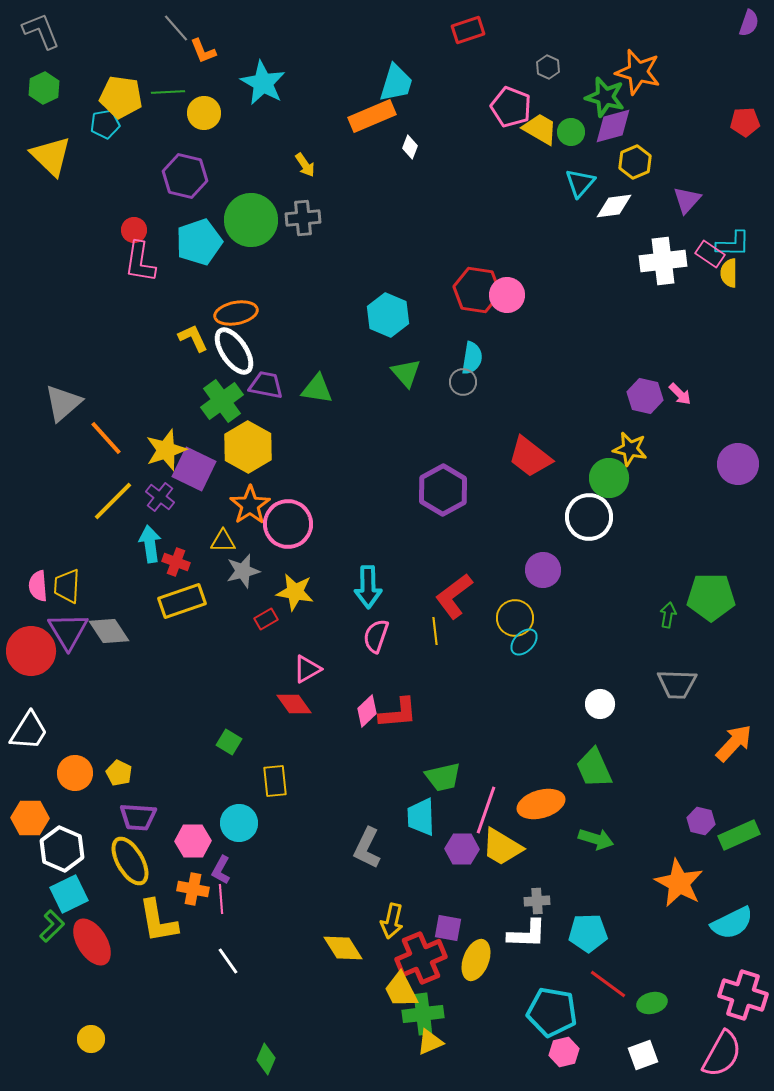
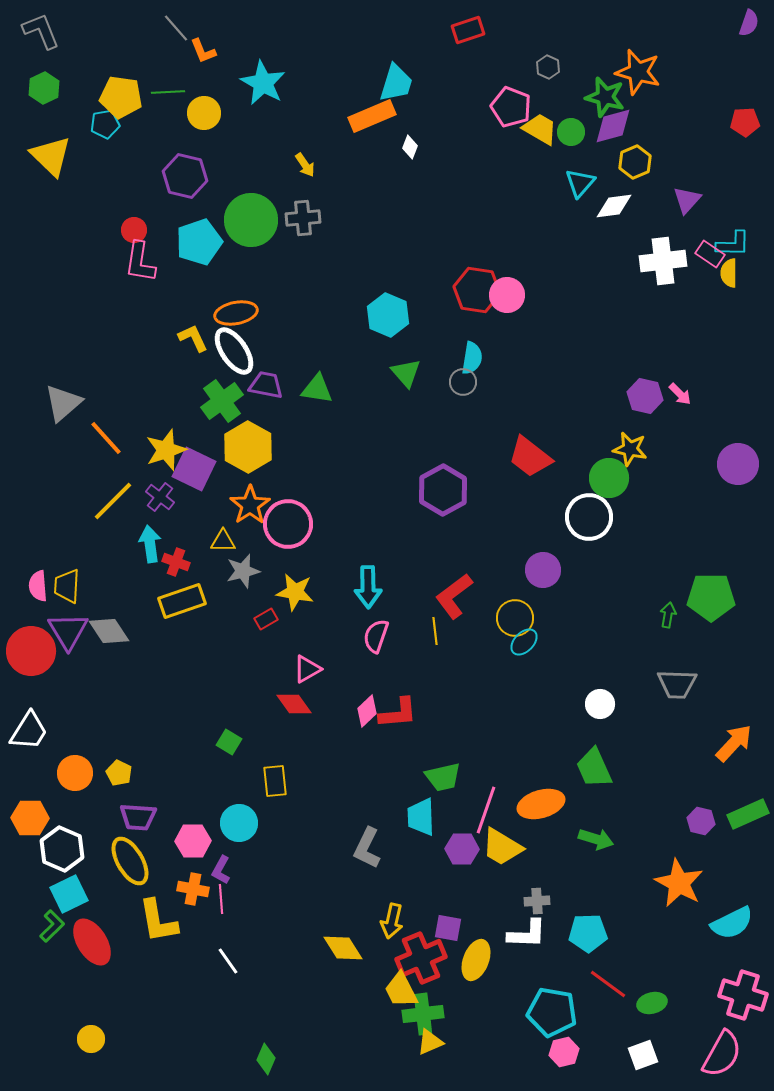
green rectangle at (739, 835): moved 9 px right, 21 px up
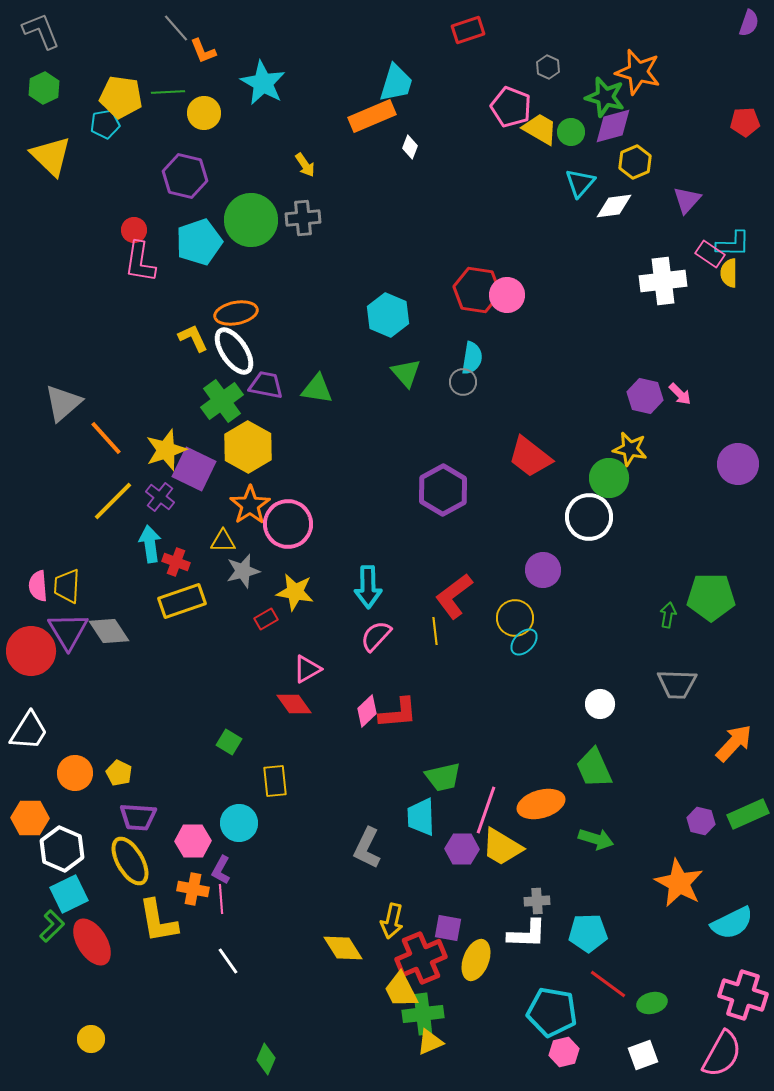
white cross at (663, 261): moved 20 px down
pink semicircle at (376, 636): rotated 24 degrees clockwise
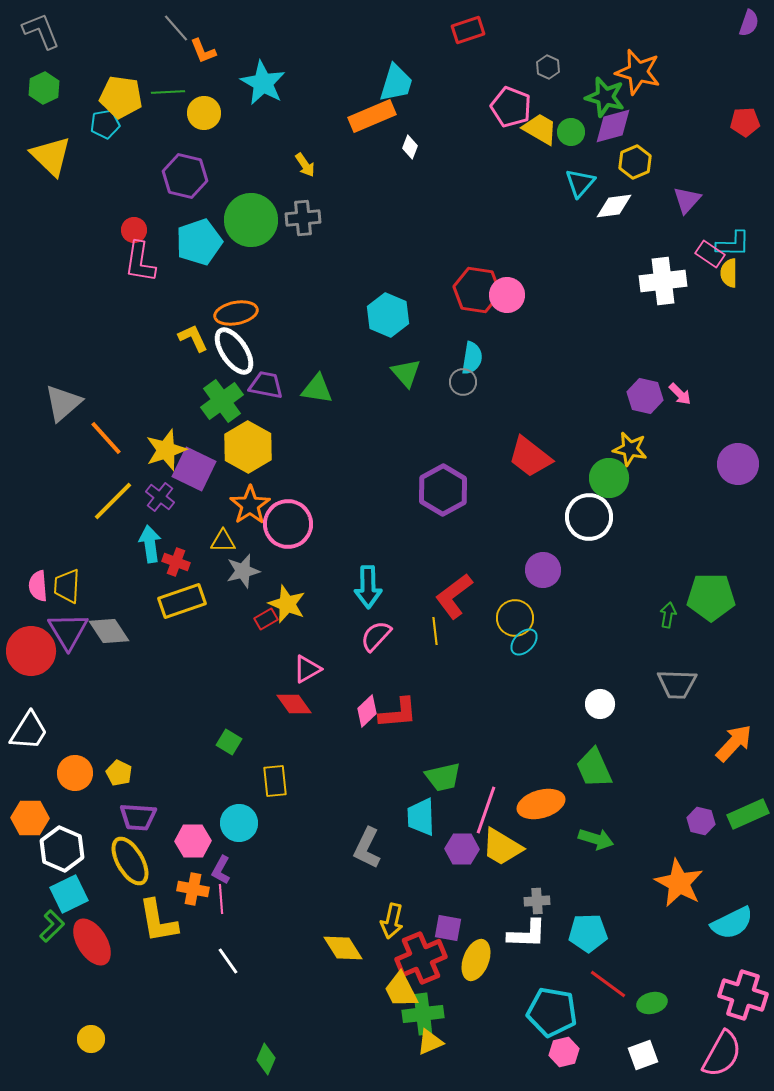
yellow star at (295, 592): moved 8 px left, 12 px down; rotated 12 degrees clockwise
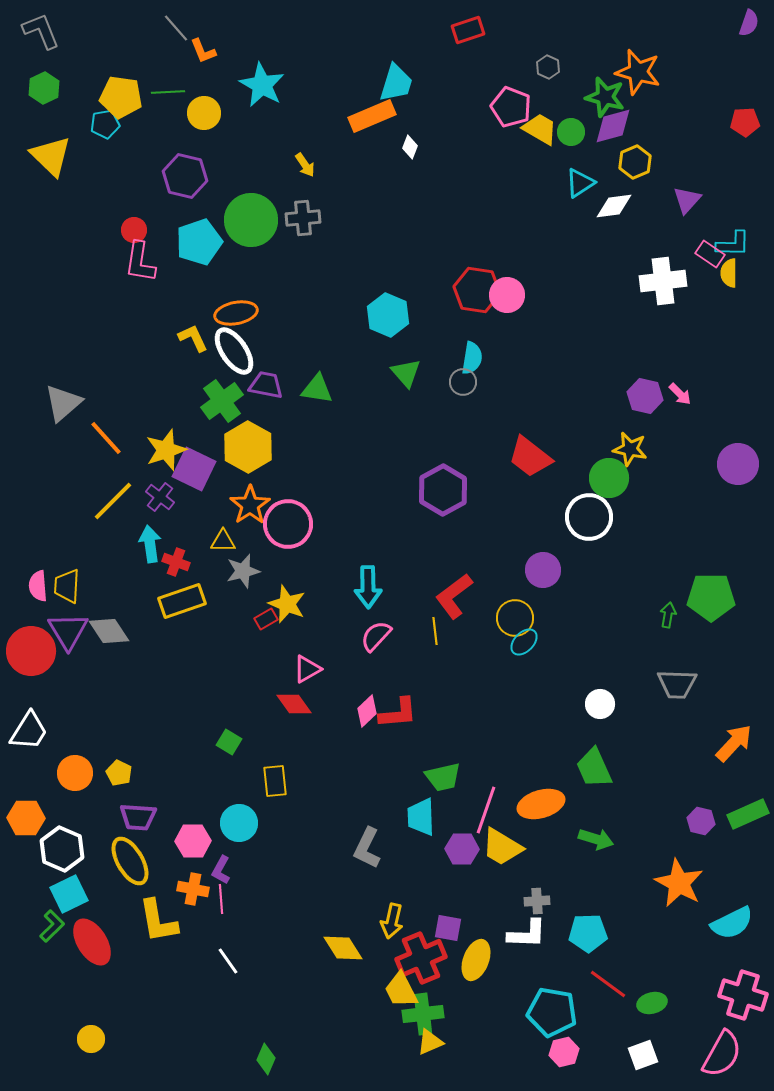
cyan star at (263, 83): moved 1 px left, 2 px down
cyan triangle at (580, 183): rotated 16 degrees clockwise
orange hexagon at (30, 818): moved 4 px left
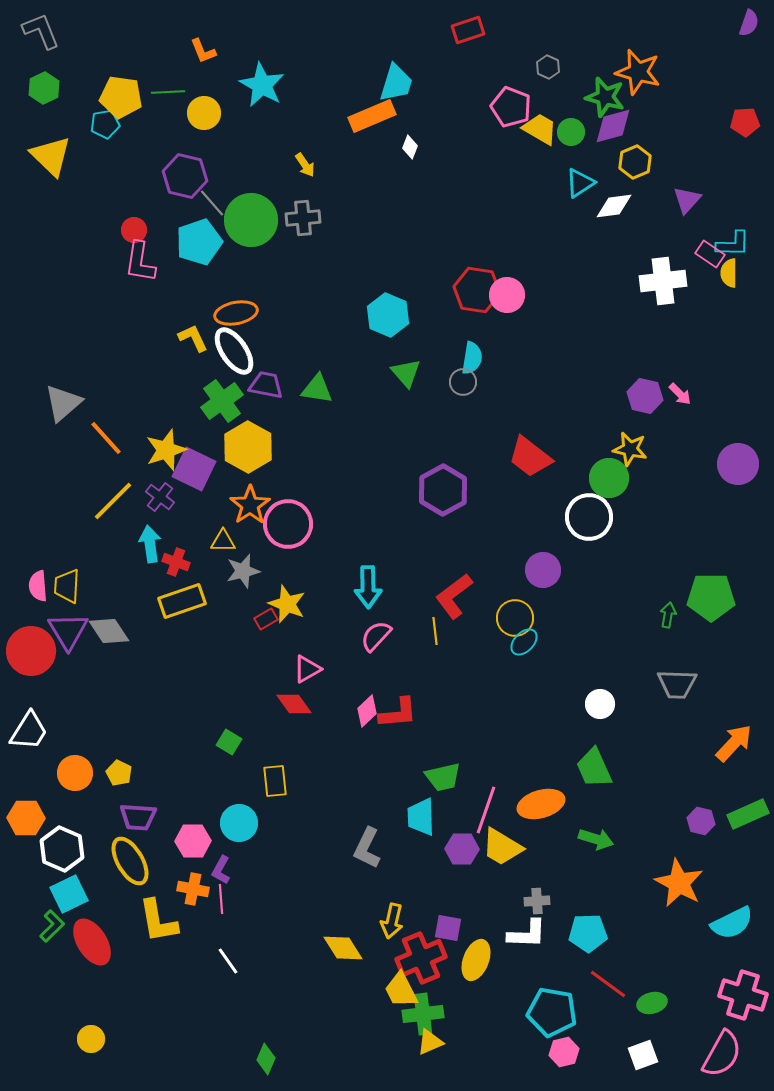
gray line at (176, 28): moved 36 px right, 175 px down
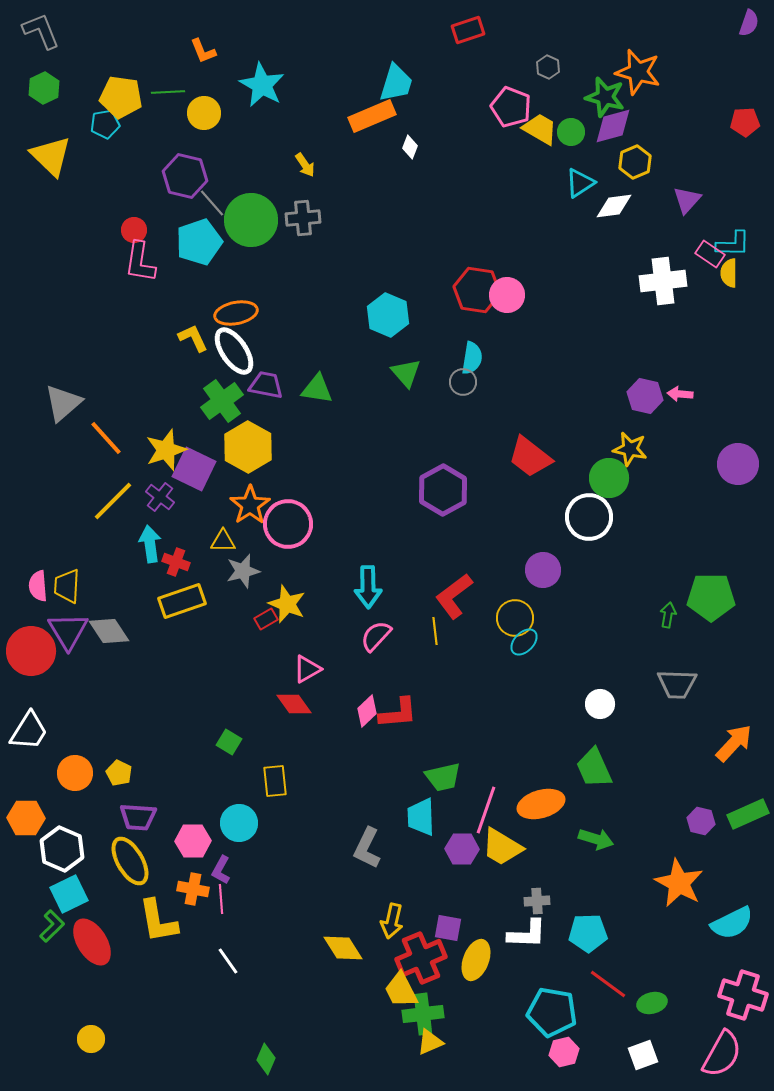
pink arrow at (680, 394): rotated 140 degrees clockwise
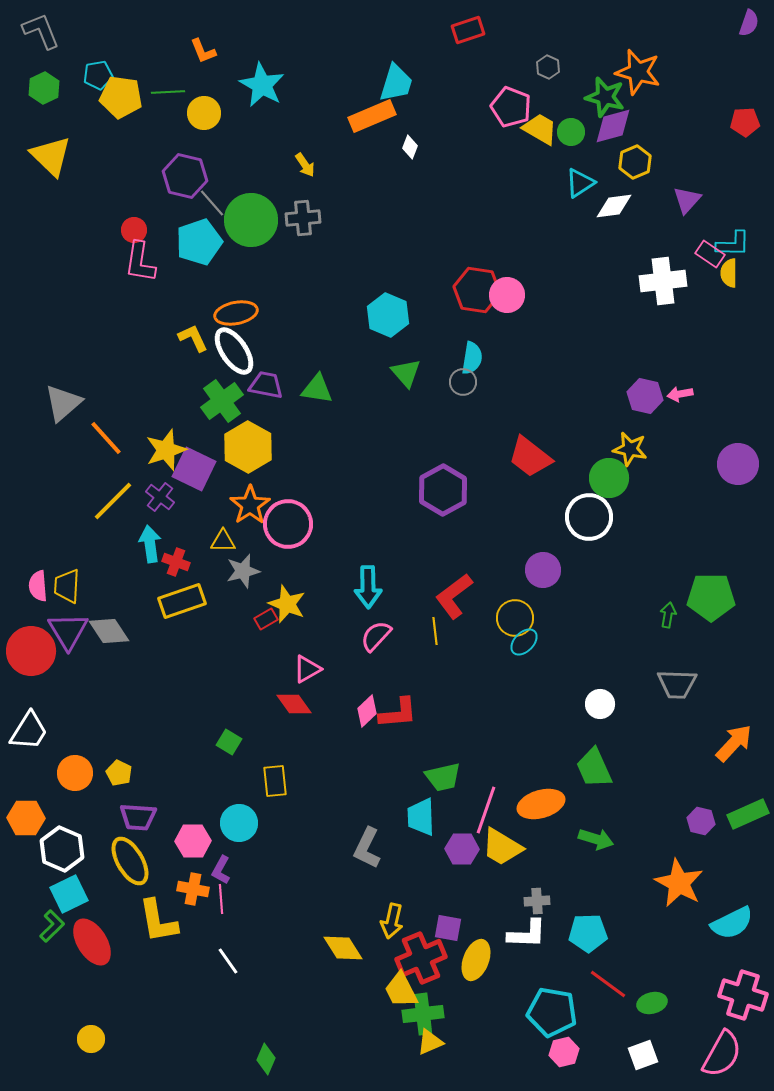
cyan pentagon at (105, 124): moved 7 px left, 49 px up
pink arrow at (680, 394): rotated 15 degrees counterclockwise
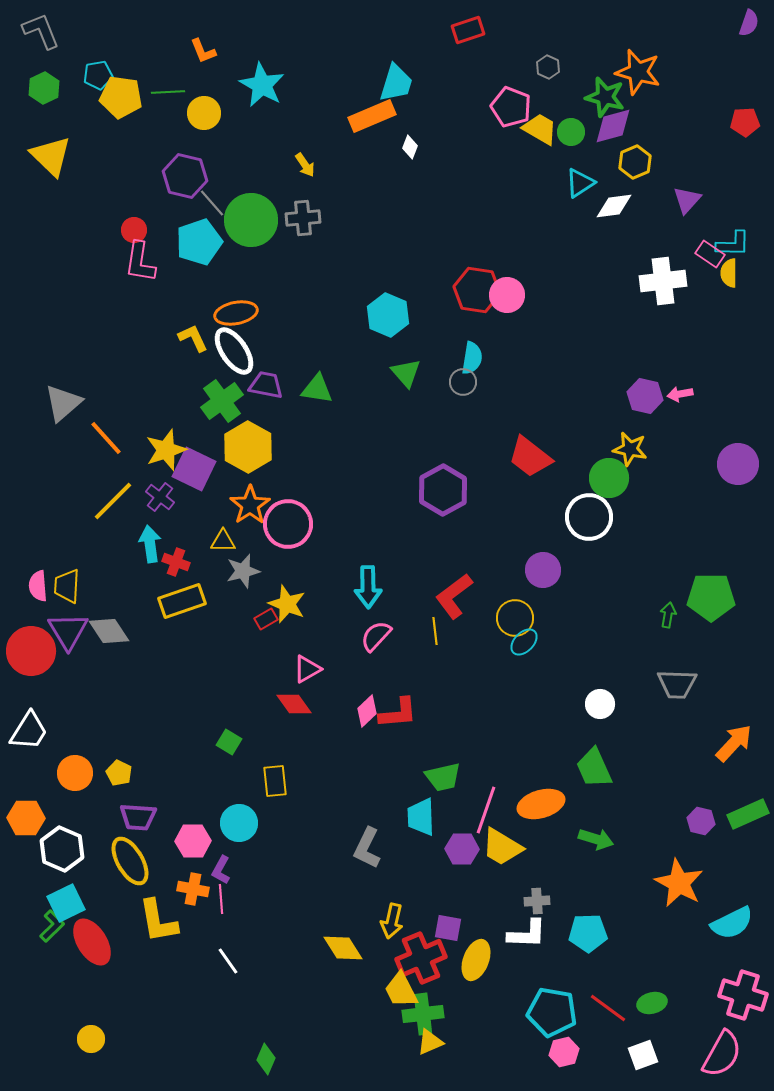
cyan square at (69, 894): moved 3 px left, 9 px down
red line at (608, 984): moved 24 px down
